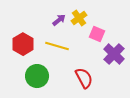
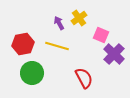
purple arrow: moved 3 px down; rotated 80 degrees counterclockwise
pink square: moved 4 px right, 1 px down
red hexagon: rotated 20 degrees clockwise
green circle: moved 5 px left, 3 px up
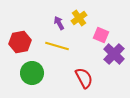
red hexagon: moved 3 px left, 2 px up
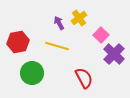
pink square: rotated 21 degrees clockwise
red hexagon: moved 2 px left
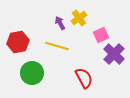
purple arrow: moved 1 px right
pink square: rotated 21 degrees clockwise
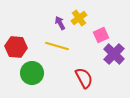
red hexagon: moved 2 px left, 5 px down; rotated 15 degrees clockwise
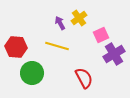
purple cross: rotated 15 degrees clockwise
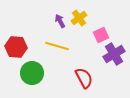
purple arrow: moved 2 px up
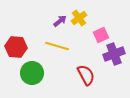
purple arrow: rotated 80 degrees clockwise
purple cross: rotated 10 degrees clockwise
red semicircle: moved 2 px right, 3 px up
